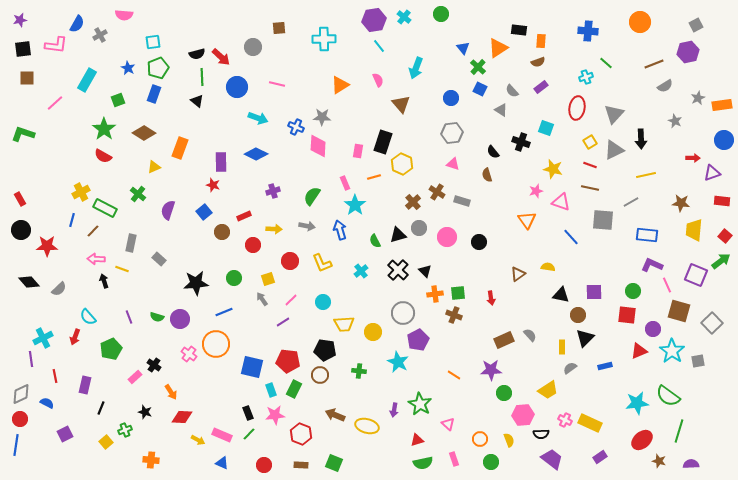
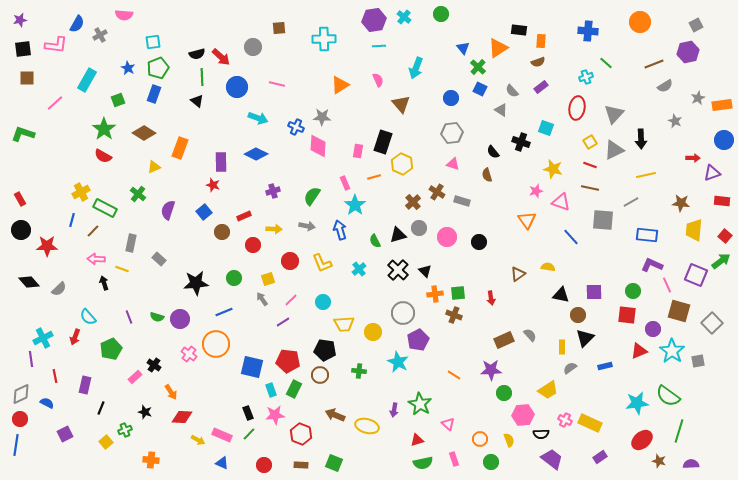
cyan line at (379, 46): rotated 56 degrees counterclockwise
cyan cross at (361, 271): moved 2 px left, 2 px up
black arrow at (104, 281): moved 2 px down
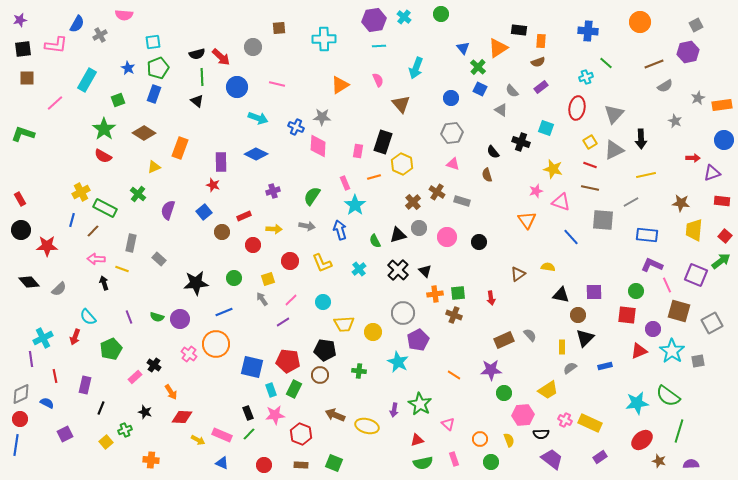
green circle at (633, 291): moved 3 px right
gray square at (712, 323): rotated 15 degrees clockwise
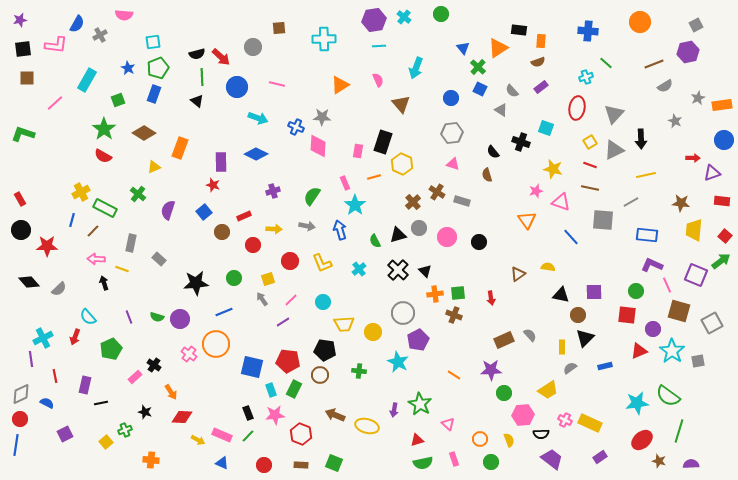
black line at (101, 408): moved 5 px up; rotated 56 degrees clockwise
green line at (249, 434): moved 1 px left, 2 px down
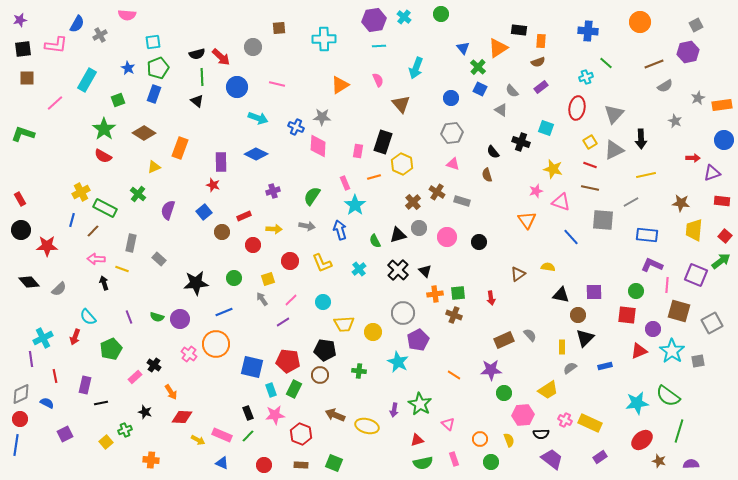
pink semicircle at (124, 15): moved 3 px right
pink line at (667, 285): rotated 28 degrees clockwise
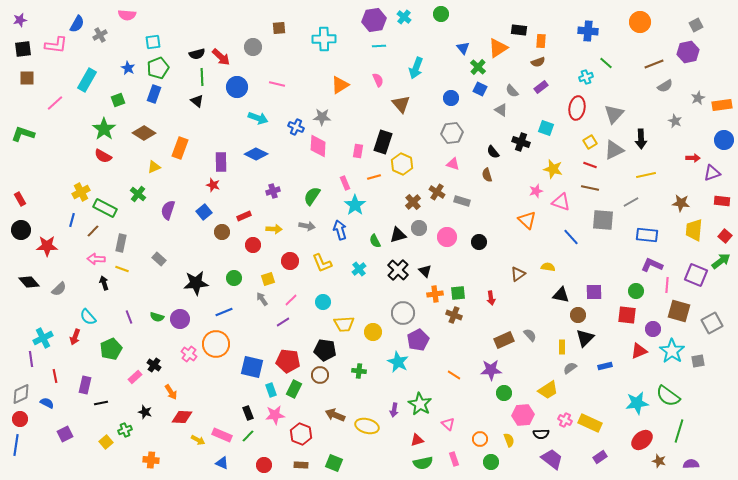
orange triangle at (527, 220): rotated 12 degrees counterclockwise
gray rectangle at (131, 243): moved 10 px left
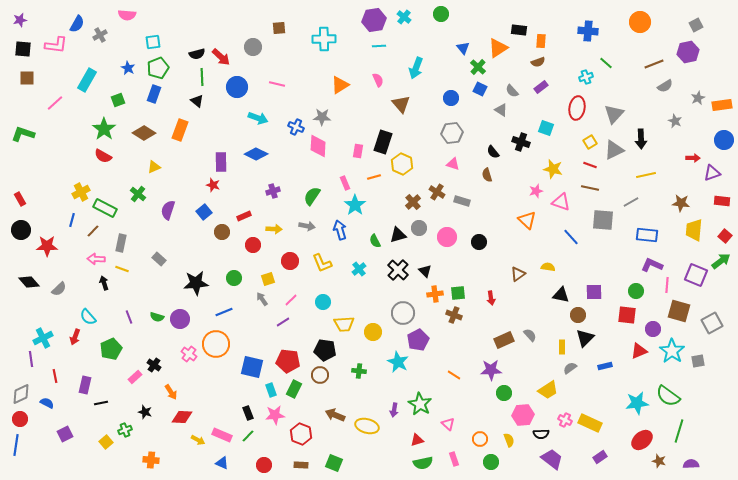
black square at (23, 49): rotated 12 degrees clockwise
orange rectangle at (180, 148): moved 18 px up
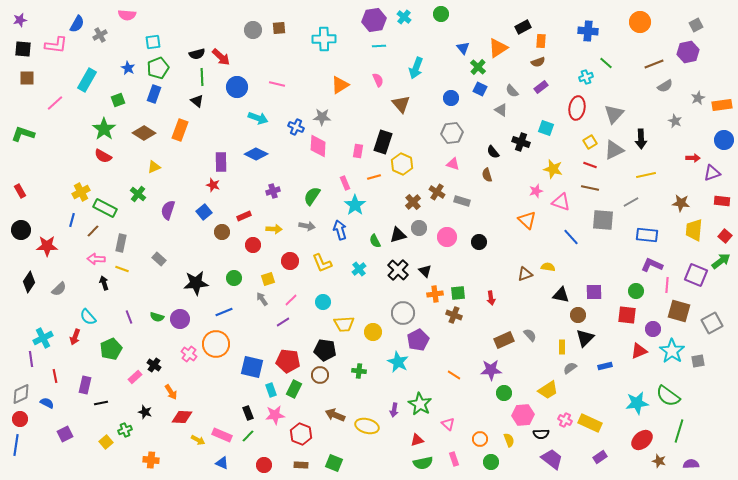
black rectangle at (519, 30): moved 4 px right, 3 px up; rotated 35 degrees counterclockwise
gray circle at (253, 47): moved 17 px up
red rectangle at (20, 199): moved 8 px up
brown triangle at (518, 274): moved 7 px right; rotated 14 degrees clockwise
black diamond at (29, 282): rotated 75 degrees clockwise
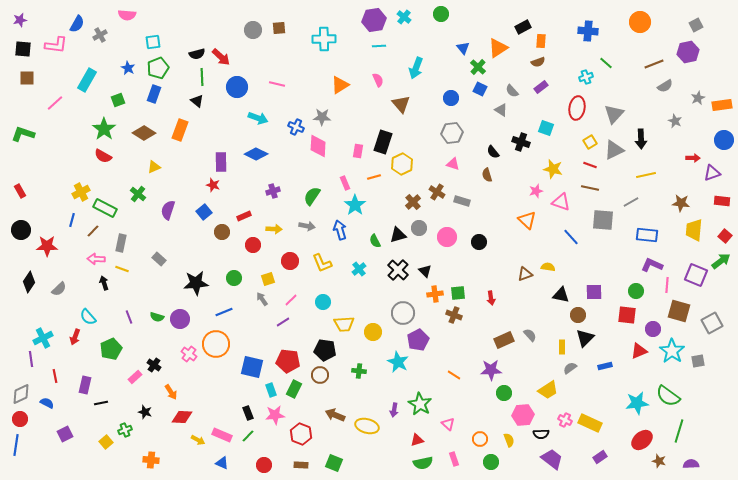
yellow hexagon at (402, 164): rotated 10 degrees clockwise
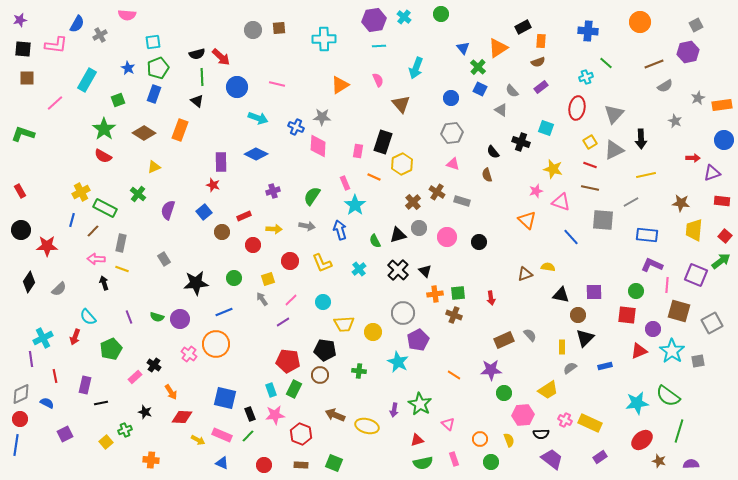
orange line at (374, 177): rotated 40 degrees clockwise
gray rectangle at (159, 259): moved 5 px right; rotated 16 degrees clockwise
blue square at (252, 367): moved 27 px left, 31 px down
black rectangle at (248, 413): moved 2 px right, 1 px down
